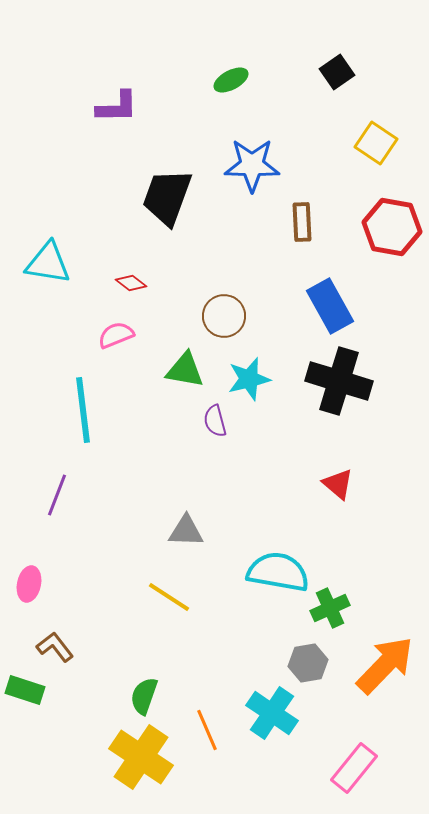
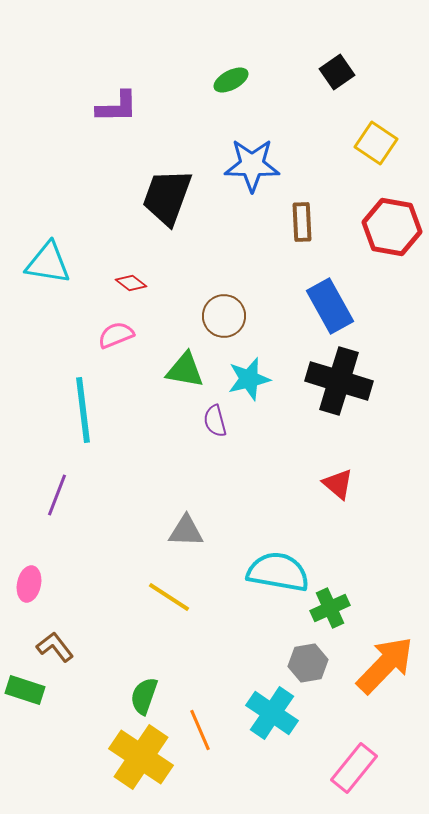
orange line: moved 7 px left
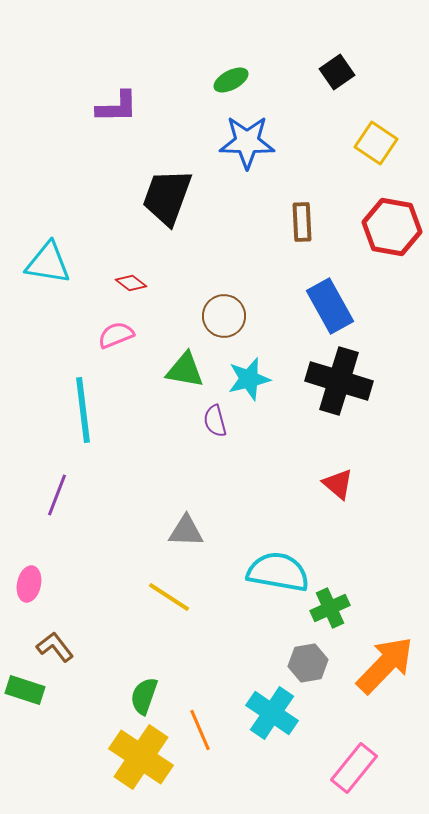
blue star: moved 5 px left, 23 px up
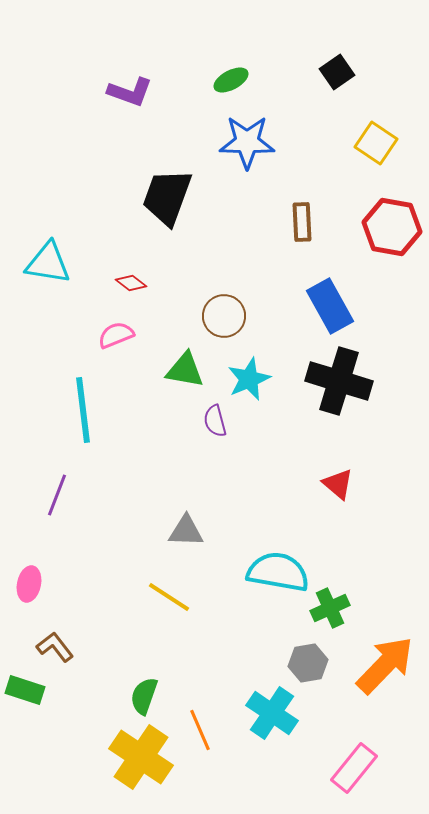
purple L-shape: moved 13 px right, 15 px up; rotated 21 degrees clockwise
cyan star: rotated 9 degrees counterclockwise
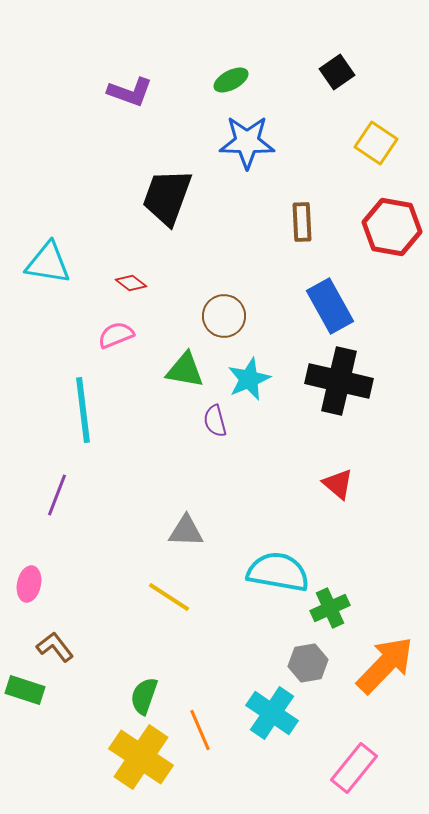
black cross: rotated 4 degrees counterclockwise
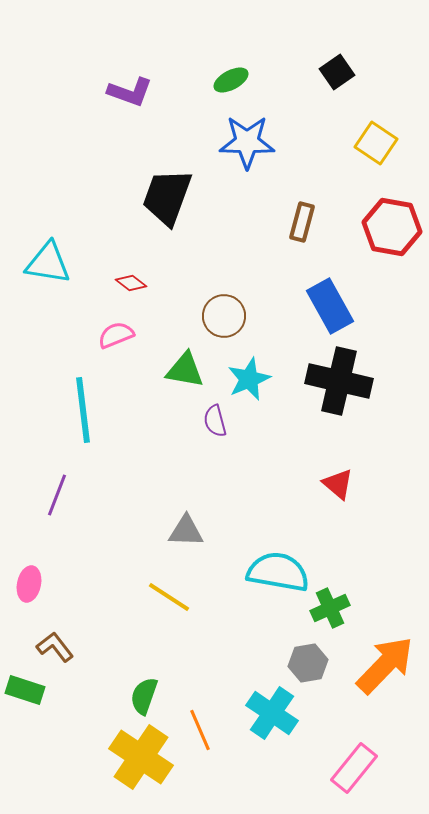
brown rectangle: rotated 18 degrees clockwise
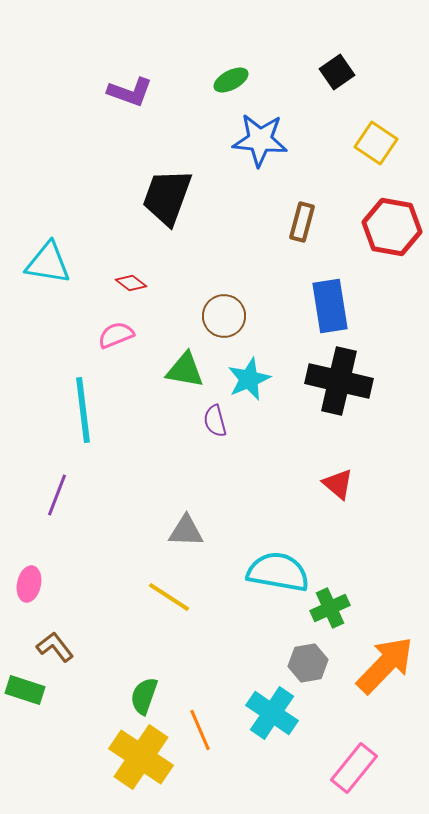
blue star: moved 13 px right, 2 px up; rotated 4 degrees clockwise
blue rectangle: rotated 20 degrees clockwise
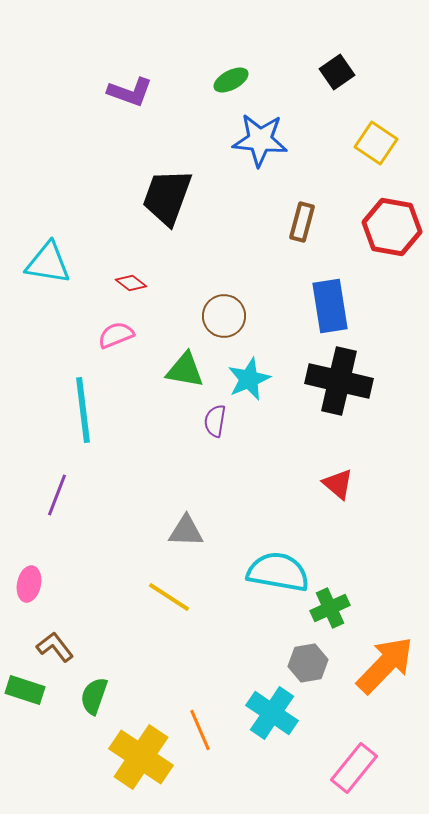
purple semicircle: rotated 24 degrees clockwise
green semicircle: moved 50 px left
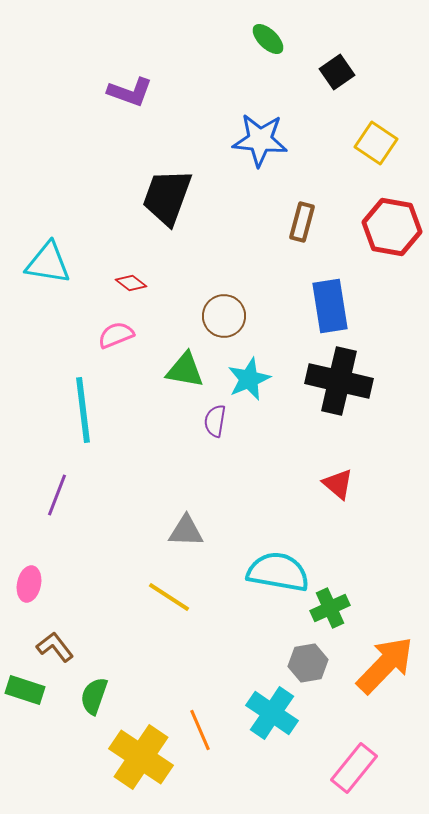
green ellipse: moved 37 px right, 41 px up; rotated 72 degrees clockwise
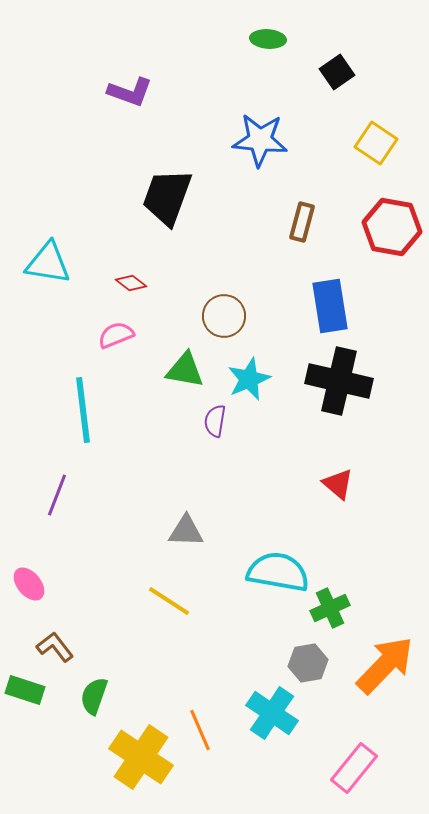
green ellipse: rotated 40 degrees counterclockwise
pink ellipse: rotated 52 degrees counterclockwise
yellow line: moved 4 px down
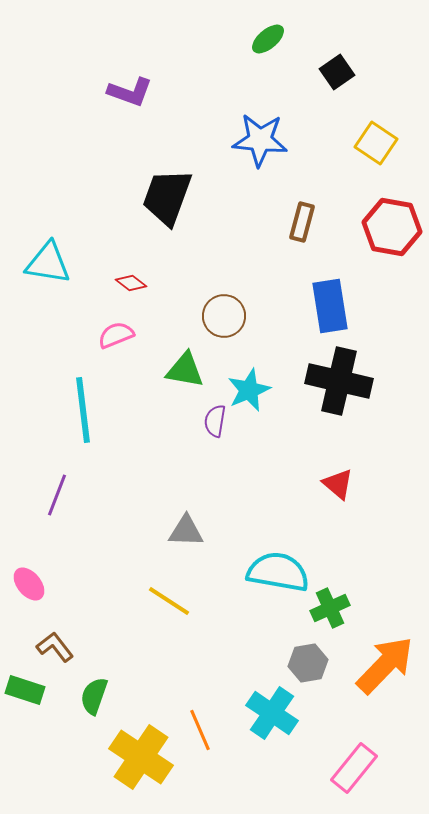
green ellipse: rotated 44 degrees counterclockwise
cyan star: moved 11 px down
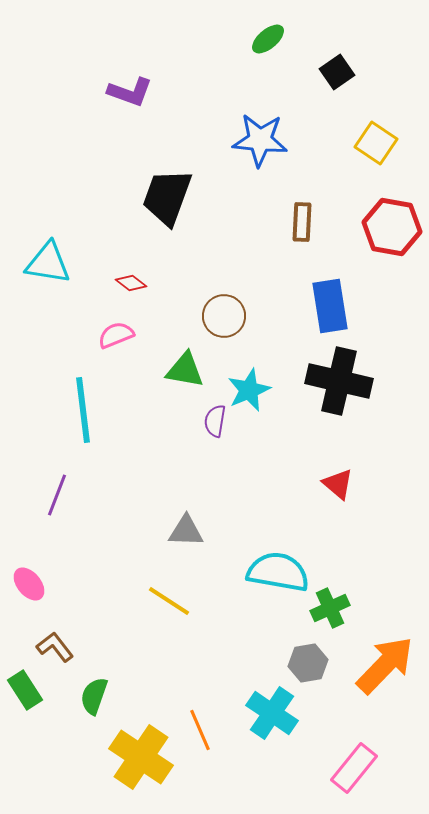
brown rectangle: rotated 12 degrees counterclockwise
green rectangle: rotated 39 degrees clockwise
